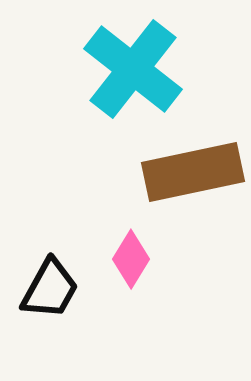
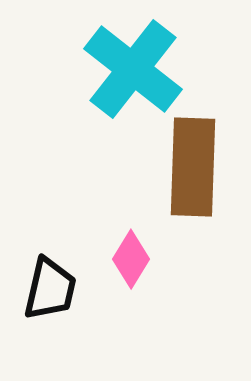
brown rectangle: moved 5 px up; rotated 76 degrees counterclockwise
black trapezoid: rotated 16 degrees counterclockwise
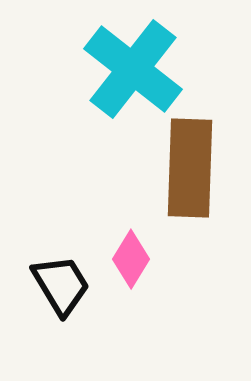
brown rectangle: moved 3 px left, 1 px down
black trapezoid: moved 11 px right, 4 px up; rotated 44 degrees counterclockwise
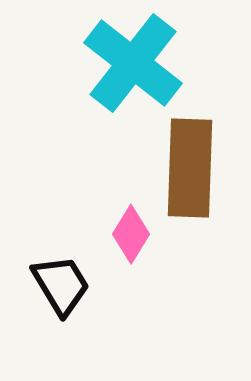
cyan cross: moved 6 px up
pink diamond: moved 25 px up
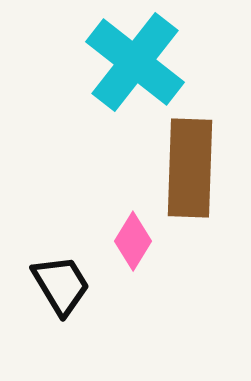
cyan cross: moved 2 px right, 1 px up
pink diamond: moved 2 px right, 7 px down
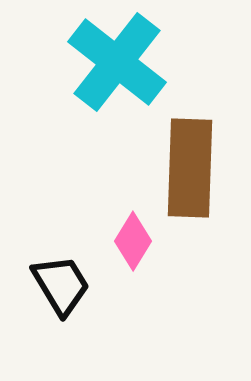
cyan cross: moved 18 px left
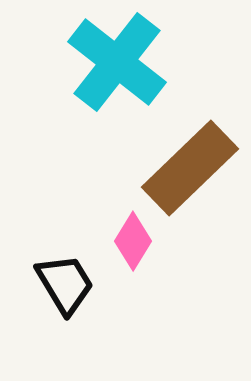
brown rectangle: rotated 44 degrees clockwise
black trapezoid: moved 4 px right, 1 px up
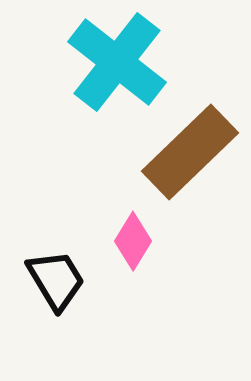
brown rectangle: moved 16 px up
black trapezoid: moved 9 px left, 4 px up
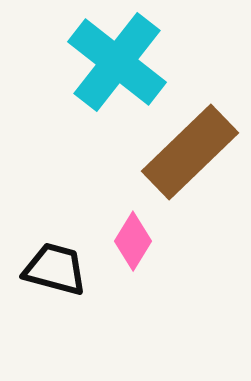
black trapezoid: moved 1 px left, 11 px up; rotated 44 degrees counterclockwise
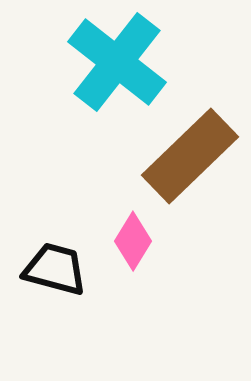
brown rectangle: moved 4 px down
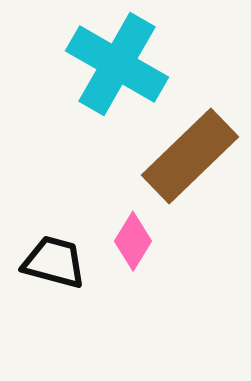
cyan cross: moved 2 px down; rotated 8 degrees counterclockwise
black trapezoid: moved 1 px left, 7 px up
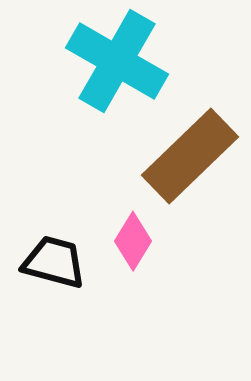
cyan cross: moved 3 px up
